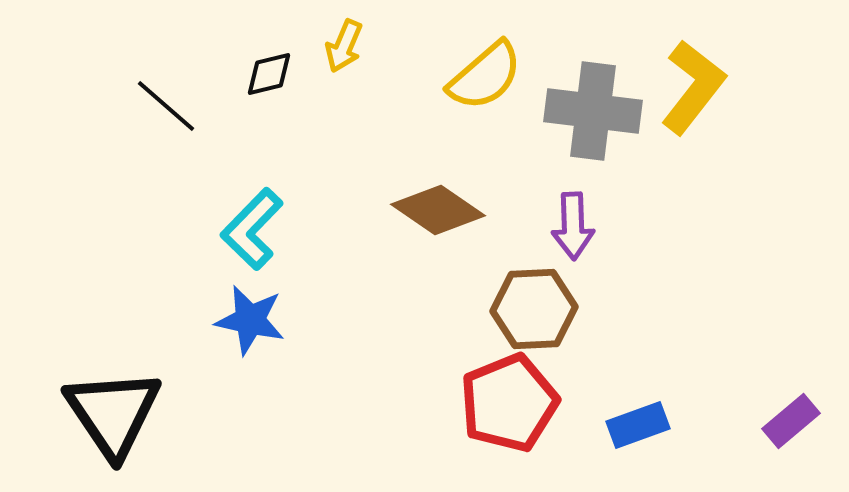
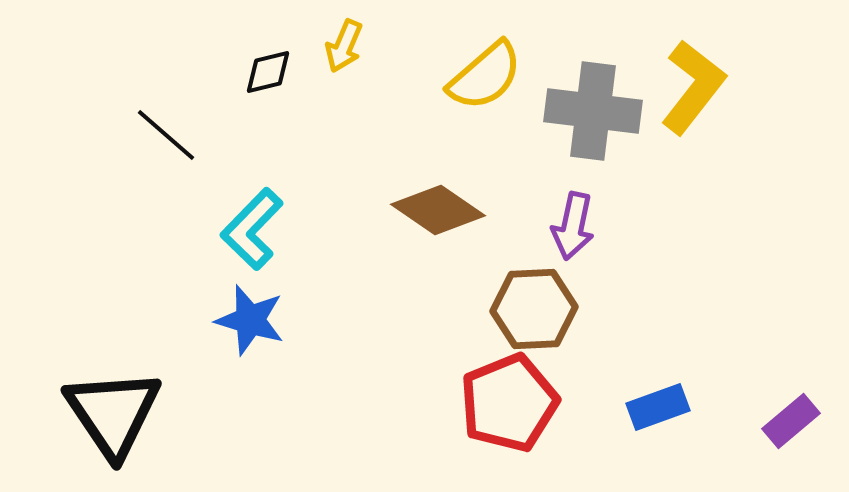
black diamond: moved 1 px left, 2 px up
black line: moved 29 px down
purple arrow: rotated 14 degrees clockwise
blue star: rotated 4 degrees clockwise
blue rectangle: moved 20 px right, 18 px up
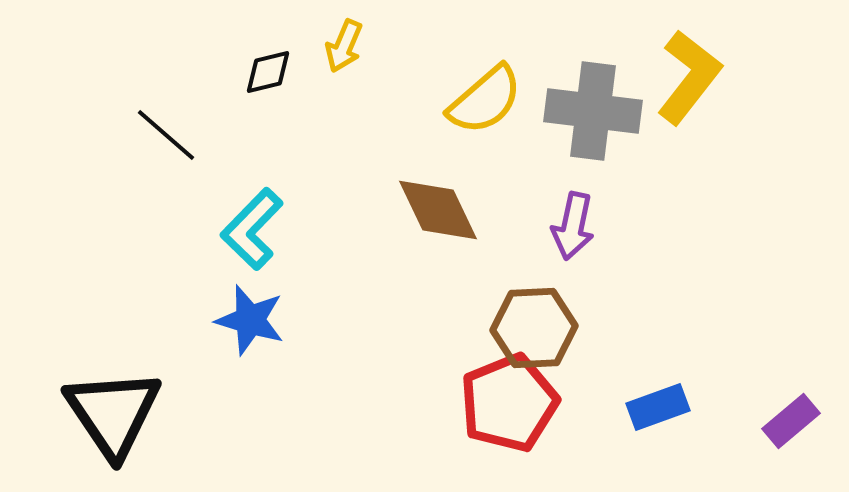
yellow semicircle: moved 24 px down
yellow L-shape: moved 4 px left, 10 px up
brown diamond: rotated 30 degrees clockwise
brown hexagon: moved 19 px down
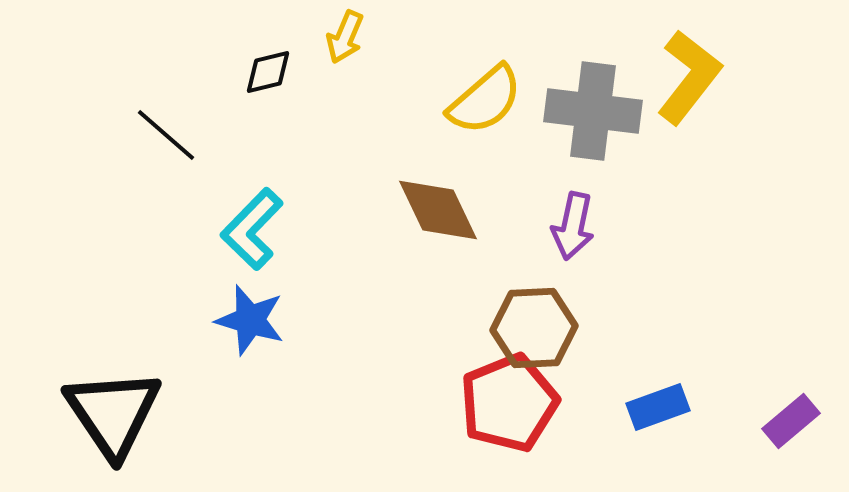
yellow arrow: moved 1 px right, 9 px up
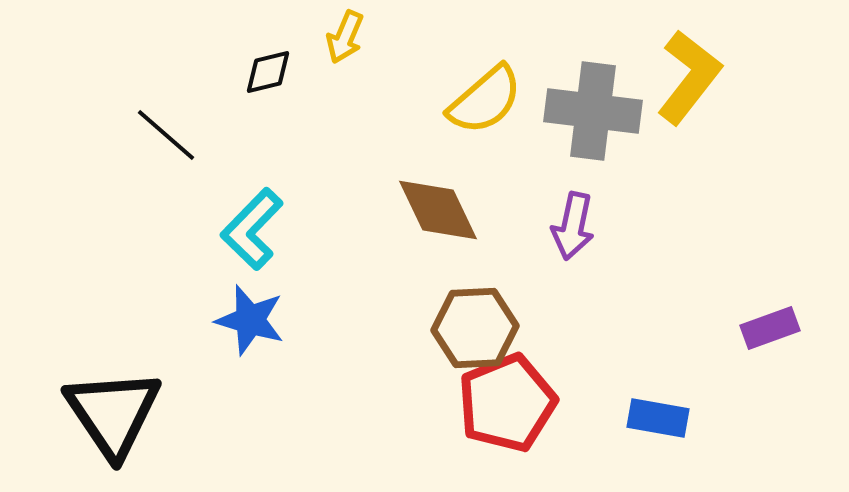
brown hexagon: moved 59 px left
red pentagon: moved 2 px left
blue rectangle: moved 11 px down; rotated 30 degrees clockwise
purple rectangle: moved 21 px left, 93 px up; rotated 20 degrees clockwise
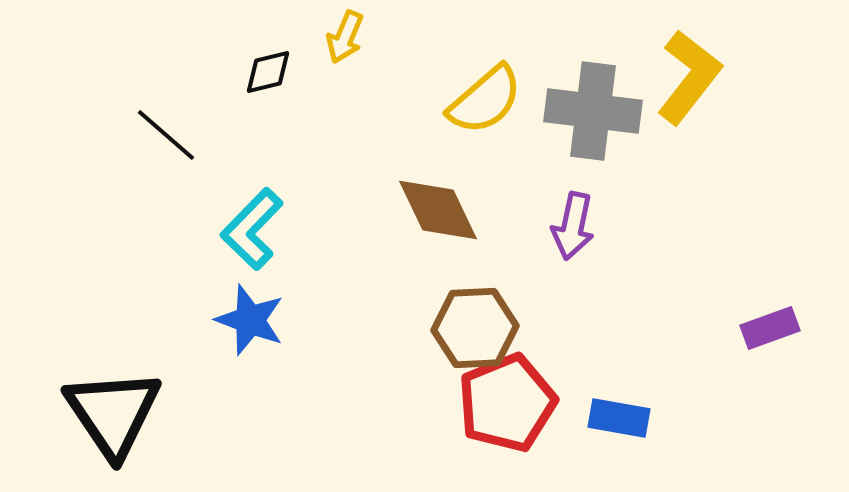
blue star: rotated 4 degrees clockwise
blue rectangle: moved 39 px left
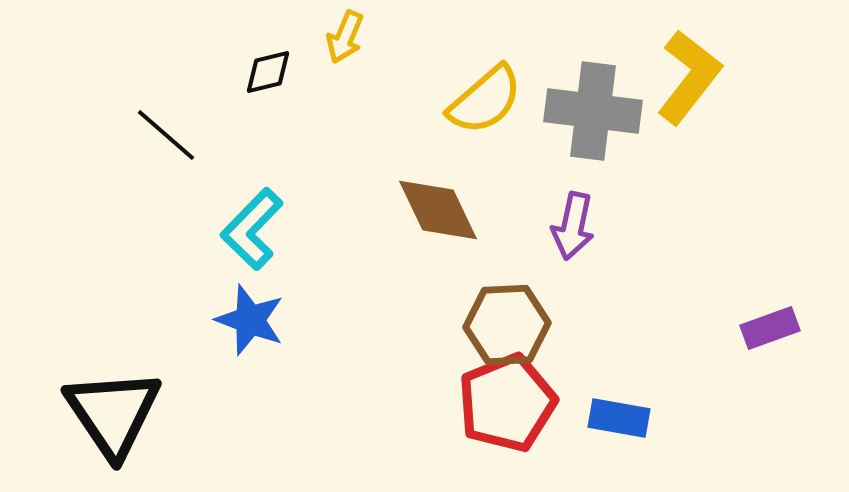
brown hexagon: moved 32 px right, 3 px up
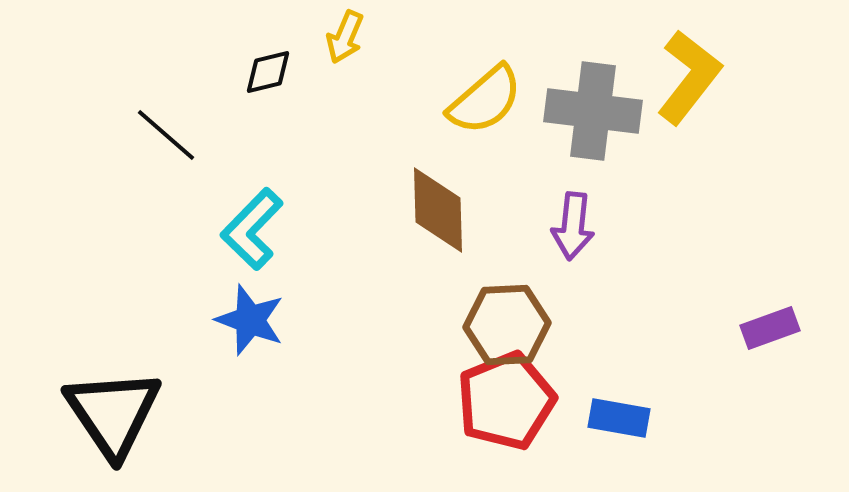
brown diamond: rotated 24 degrees clockwise
purple arrow: rotated 6 degrees counterclockwise
red pentagon: moved 1 px left, 2 px up
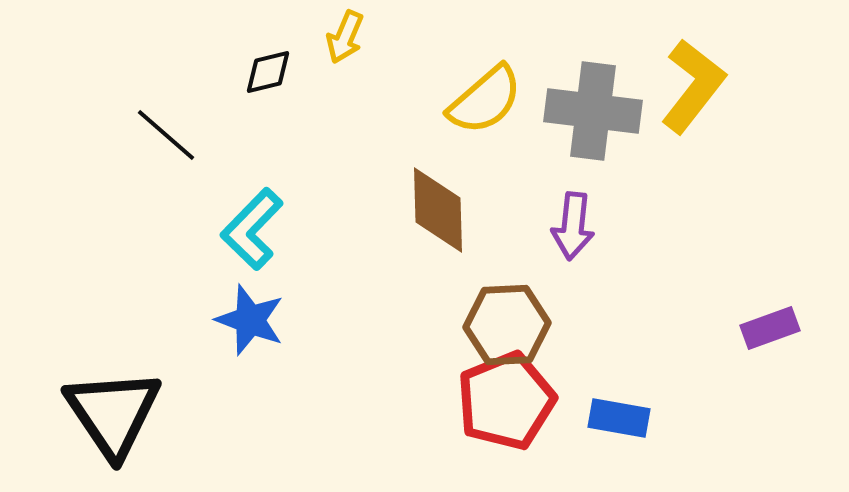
yellow L-shape: moved 4 px right, 9 px down
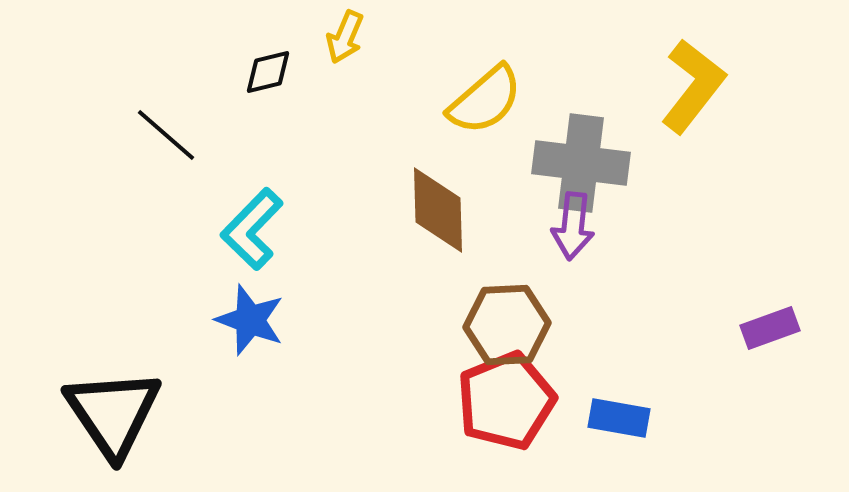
gray cross: moved 12 px left, 52 px down
